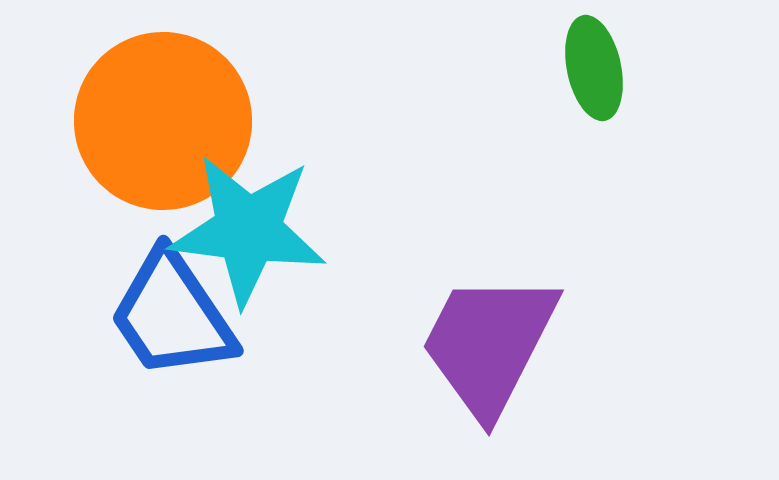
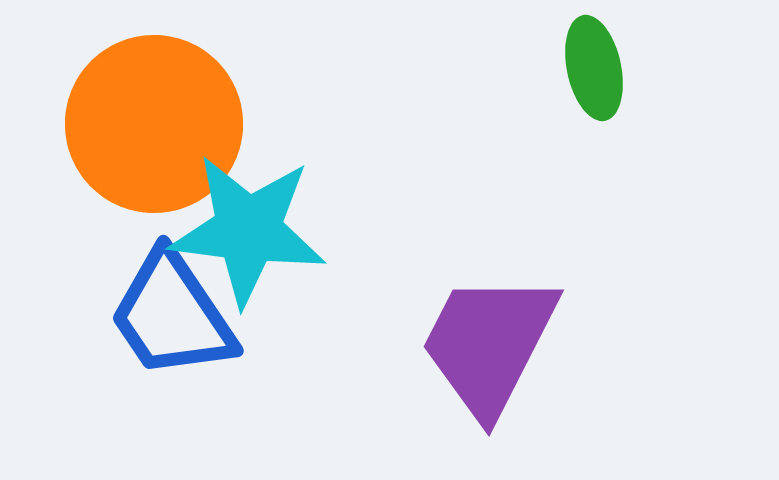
orange circle: moved 9 px left, 3 px down
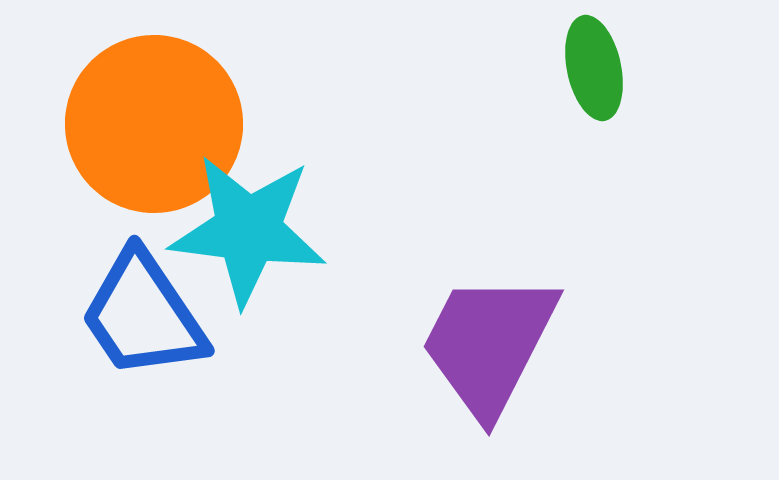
blue trapezoid: moved 29 px left
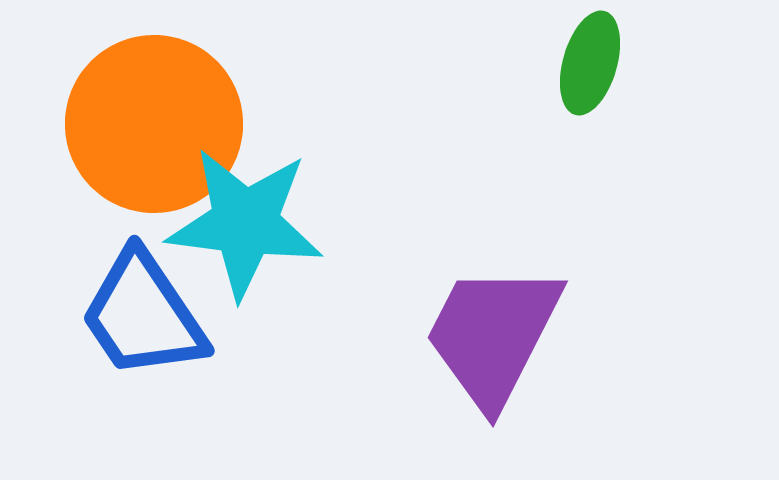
green ellipse: moved 4 px left, 5 px up; rotated 28 degrees clockwise
cyan star: moved 3 px left, 7 px up
purple trapezoid: moved 4 px right, 9 px up
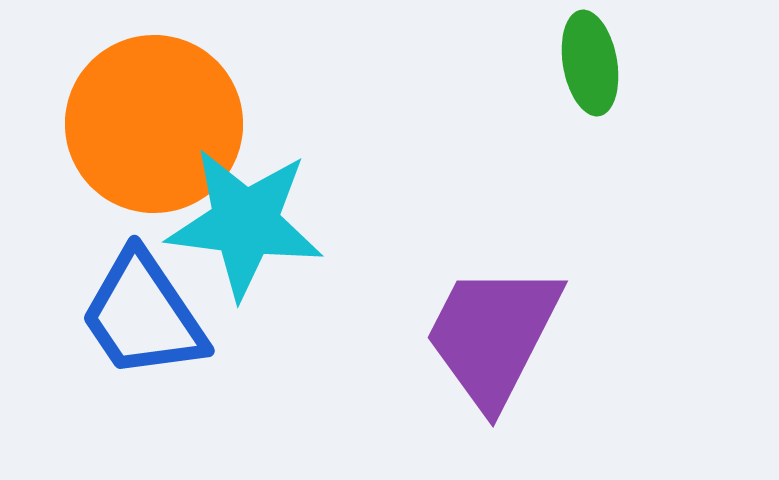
green ellipse: rotated 26 degrees counterclockwise
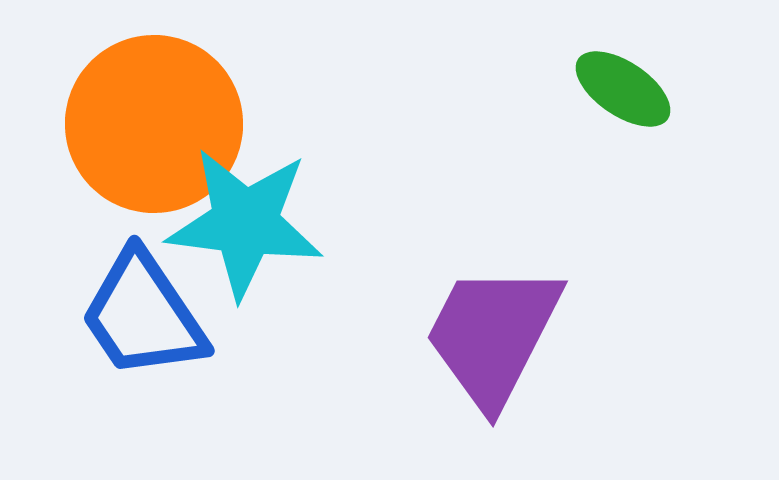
green ellipse: moved 33 px right, 26 px down; rotated 46 degrees counterclockwise
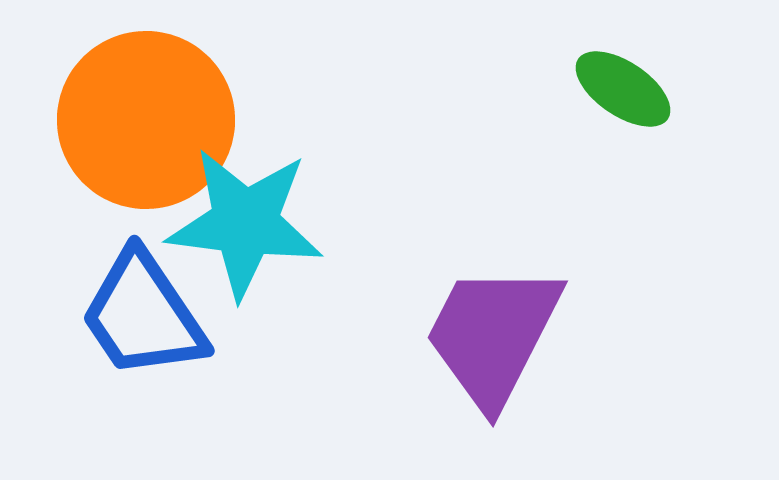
orange circle: moved 8 px left, 4 px up
